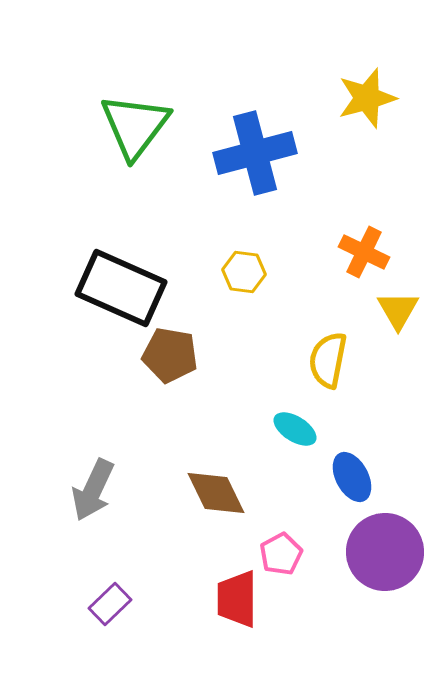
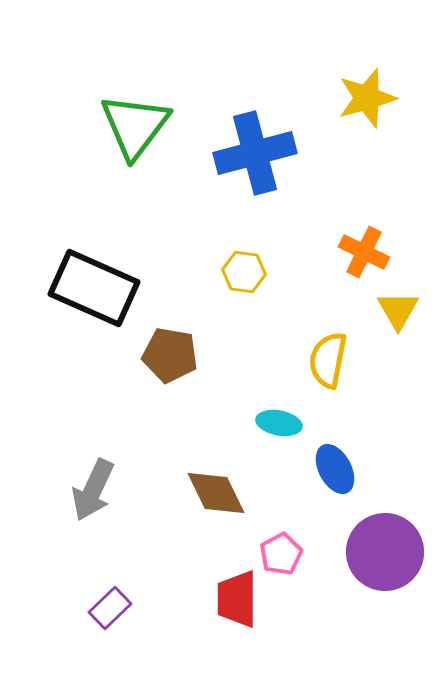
black rectangle: moved 27 px left
cyan ellipse: moved 16 px left, 6 px up; rotated 21 degrees counterclockwise
blue ellipse: moved 17 px left, 8 px up
purple rectangle: moved 4 px down
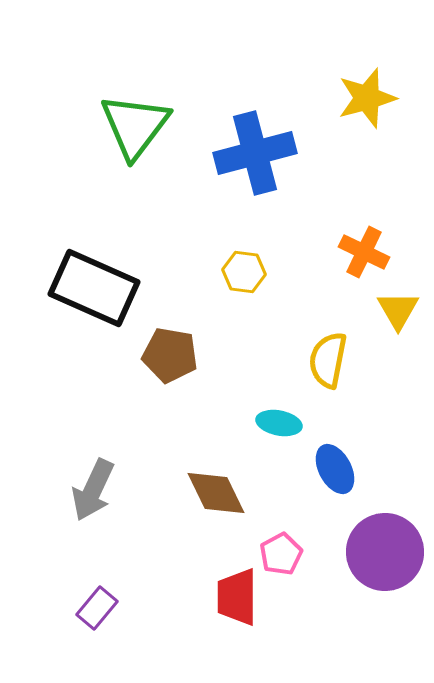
red trapezoid: moved 2 px up
purple rectangle: moved 13 px left; rotated 6 degrees counterclockwise
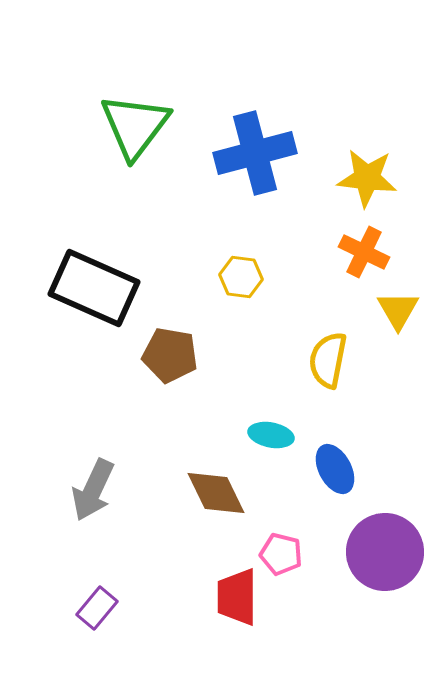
yellow star: moved 80 px down; rotated 22 degrees clockwise
yellow hexagon: moved 3 px left, 5 px down
cyan ellipse: moved 8 px left, 12 px down
pink pentagon: rotated 30 degrees counterclockwise
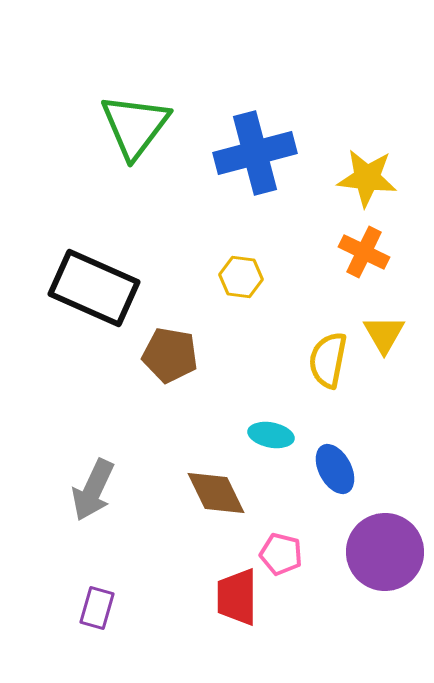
yellow triangle: moved 14 px left, 24 px down
purple rectangle: rotated 24 degrees counterclockwise
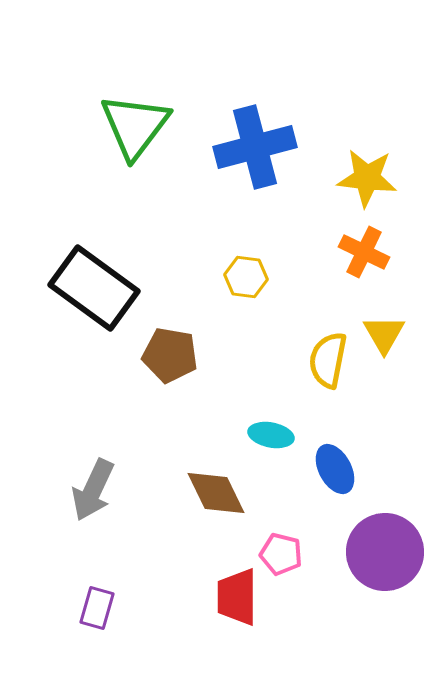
blue cross: moved 6 px up
yellow hexagon: moved 5 px right
black rectangle: rotated 12 degrees clockwise
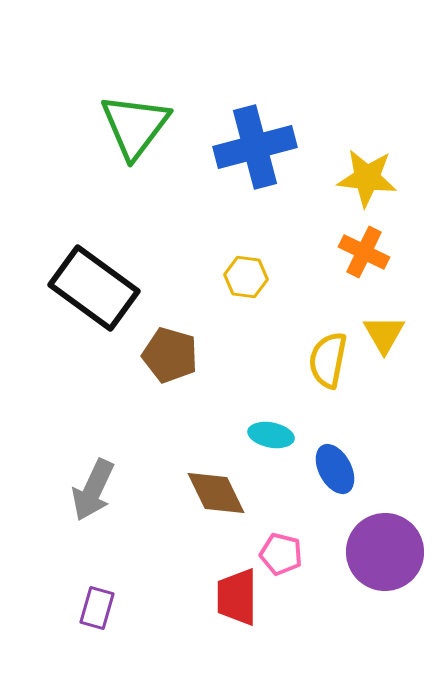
brown pentagon: rotated 6 degrees clockwise
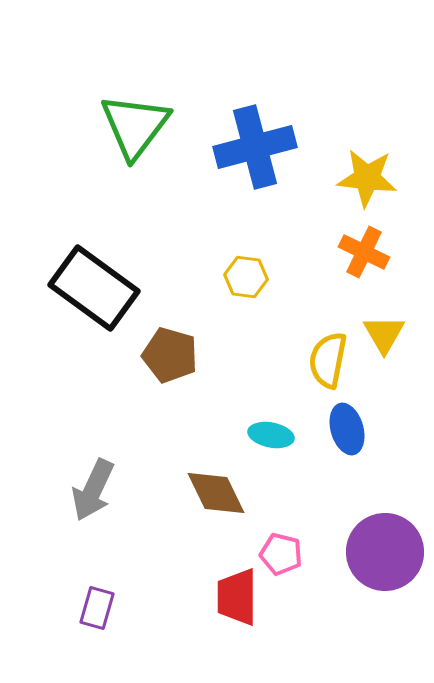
blue ellipse: moved 12 px right, 40 px up; rotated 12 degrees clockwise
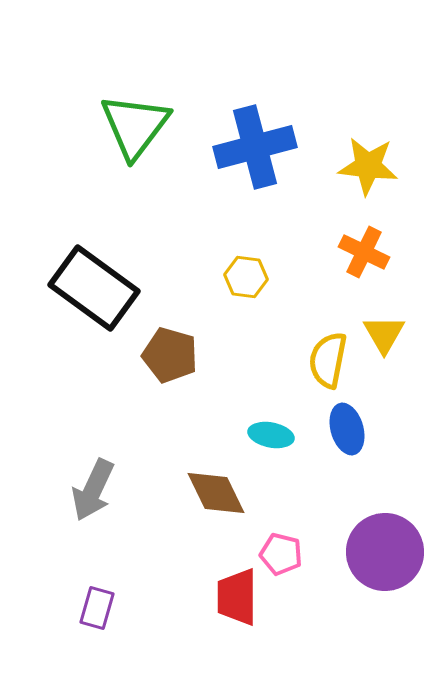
yellow star: moved 1 px right, 12 px up
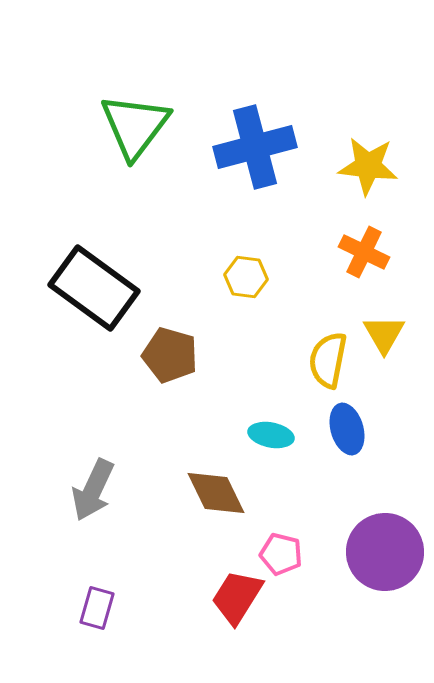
red trapezoid: rotated 32 degrees clockwise
